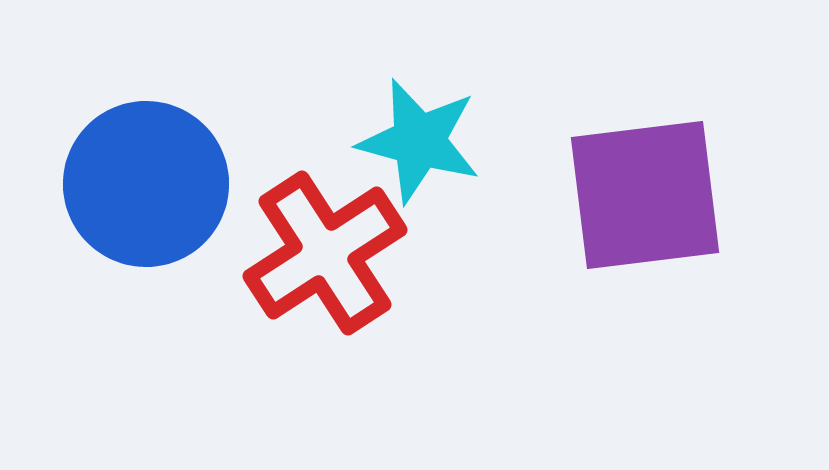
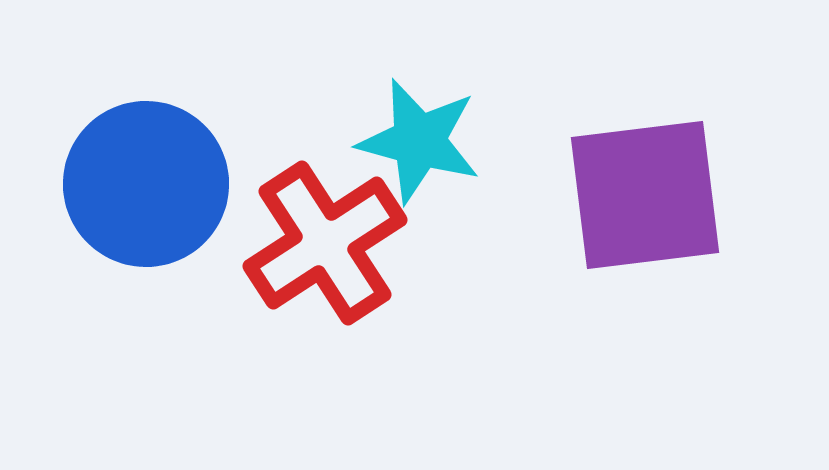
red cross: moved 10 px up
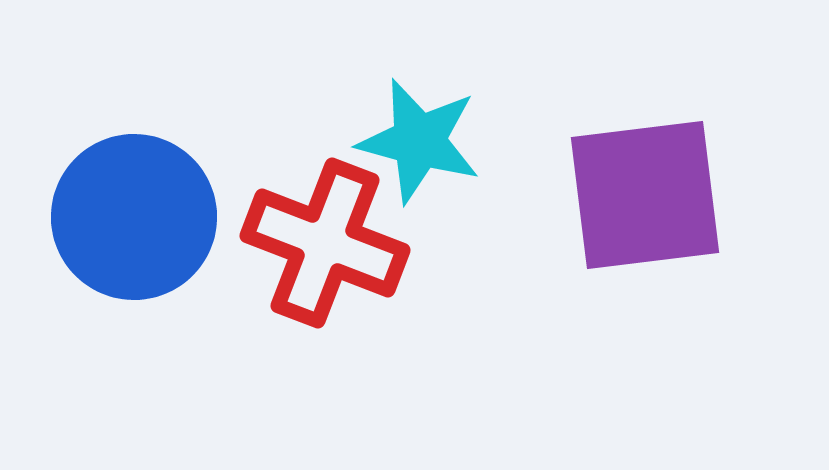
blue circle: moved 12 px left, 33 px down
red cross: rotated 36 degrees counterclockwise
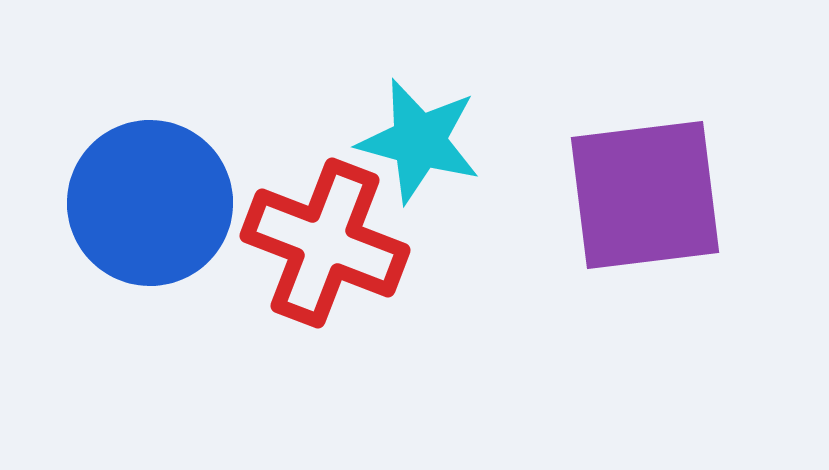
blue circle: moved 16 px right, 14 px up
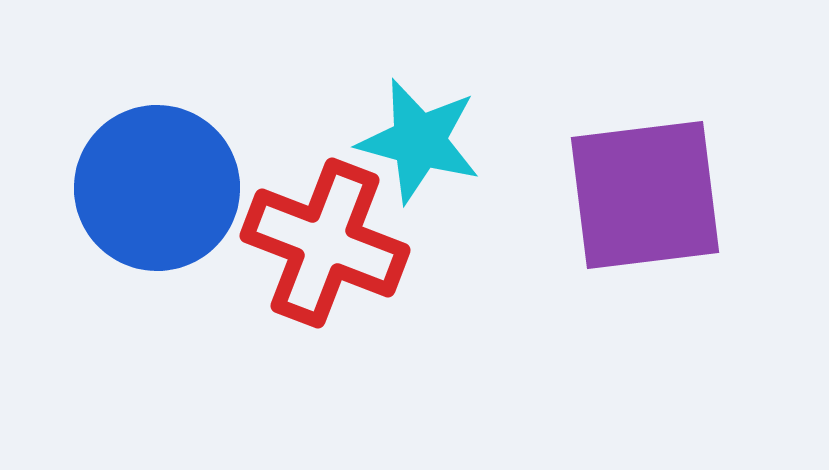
blue circle: moved 7 px right, 15 px up
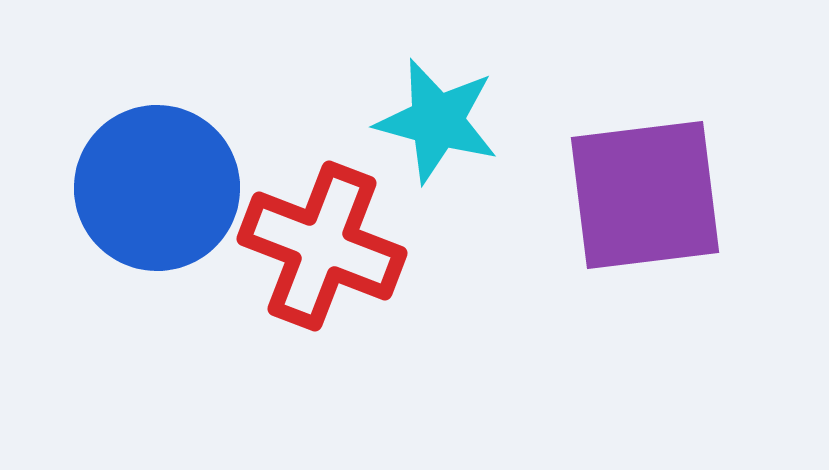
cyan star: moved 18 px right, 20 px up
red cross: moved 3 px left, 3 px down
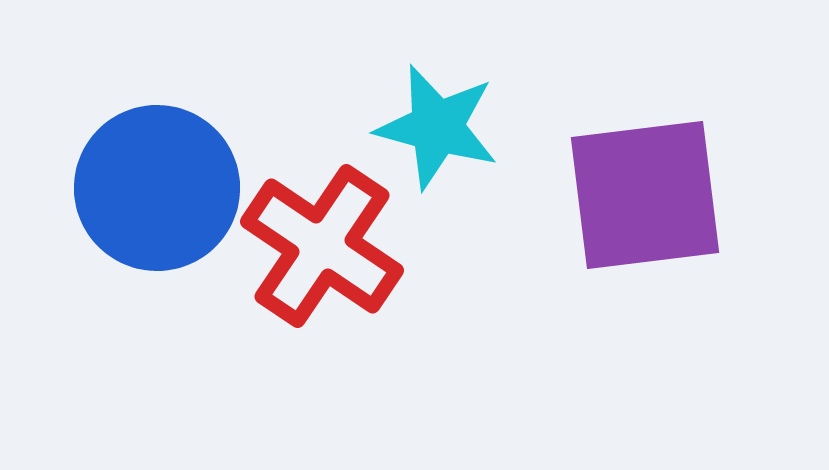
cyan star: moved 6 px down
red cross: rotated 13 degrees clockwise
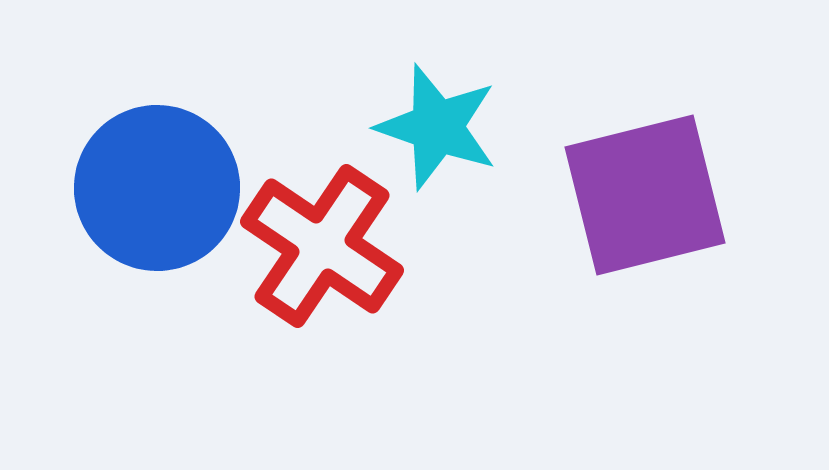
cyan star: rotated 4 degrees clockwise
purple square: rotated 7 degrees counterclockwise
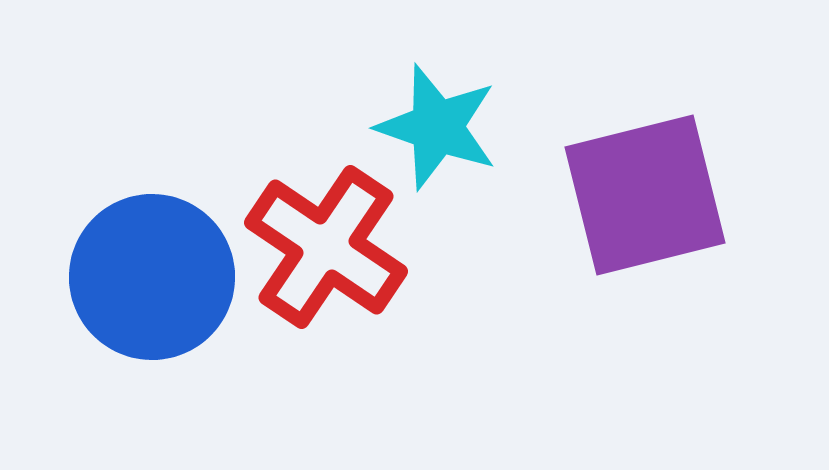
blue circle: moved 5 px left, 89 px down
red cross: moved 4 px right, 1 px down
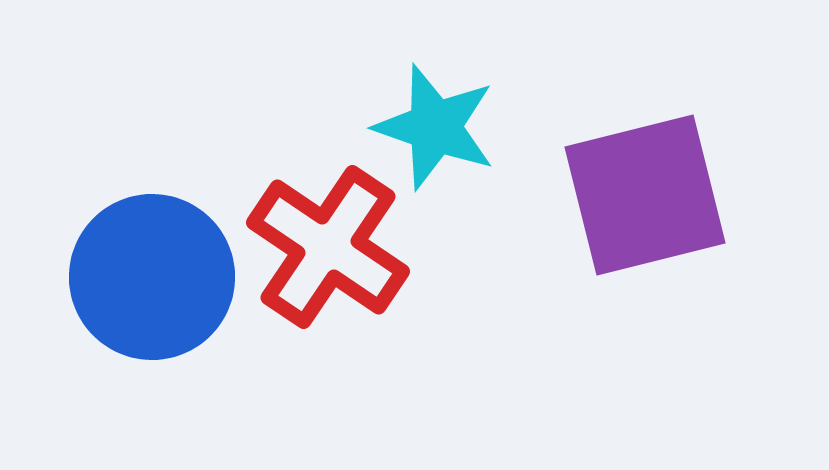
cyan star: moved 2 px left
red cross: moved 2 px right
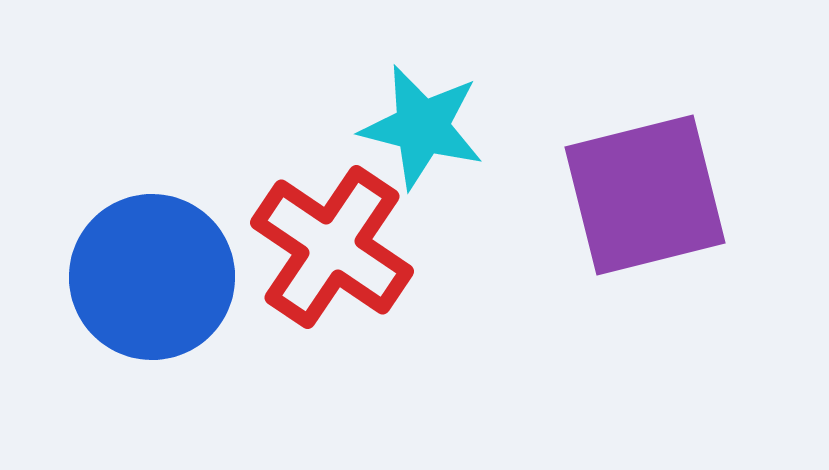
cyan star: moved 13 px left; rotated 5 degrees counterclockwise
red cross: moved 4 px right
